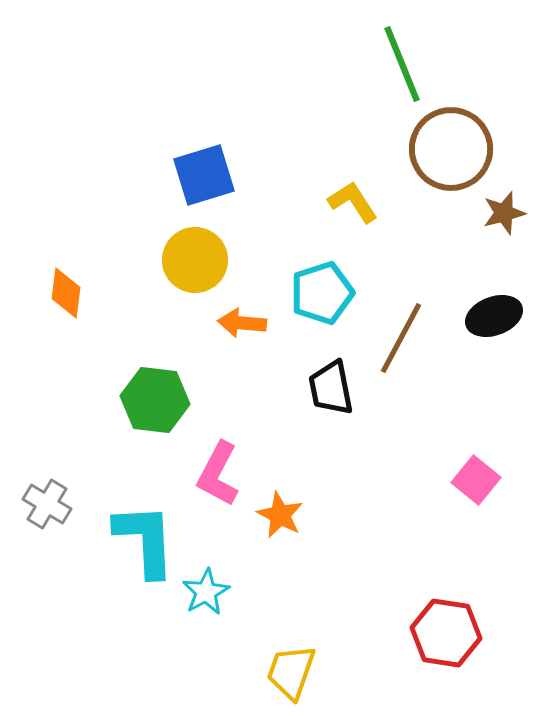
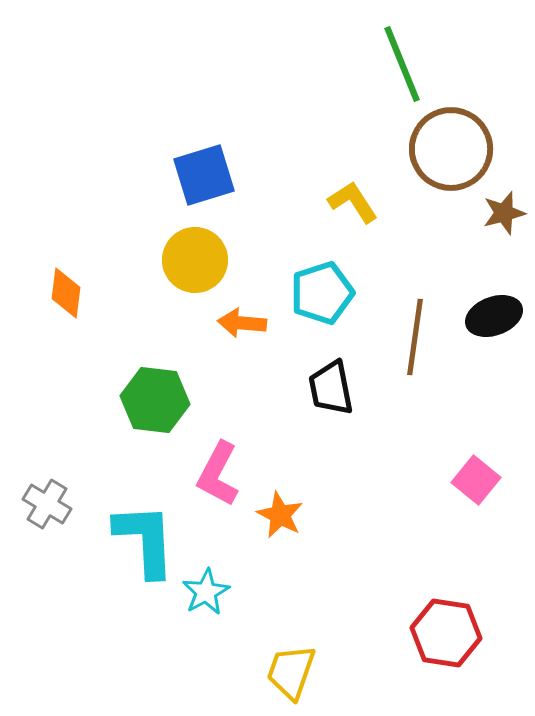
brown line: moved 14 px right, 1 px up; rotated 20 degrees counterclockwise
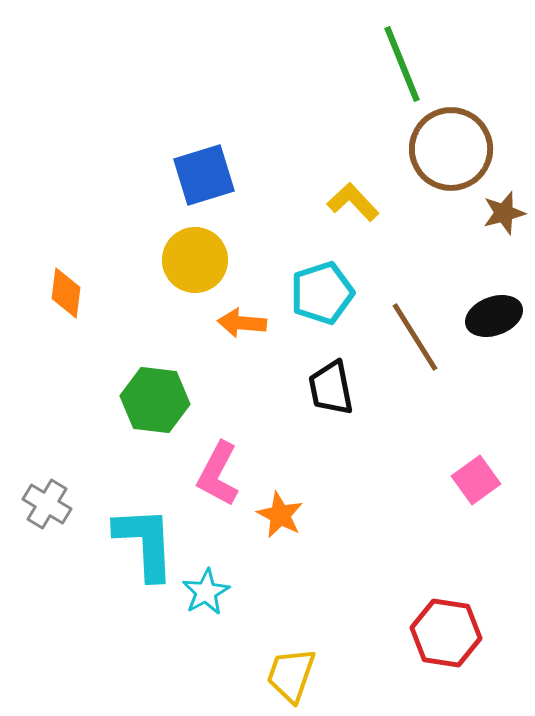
yellow L-shape: rotated 10 degrees counterclockwise
brown line: rotated 40 degrees counterclockwise
pink square: rotated 15 degrees clockwise
cyan L-shape: moved 3 px down
yellow trapezoid: moved 3 px down
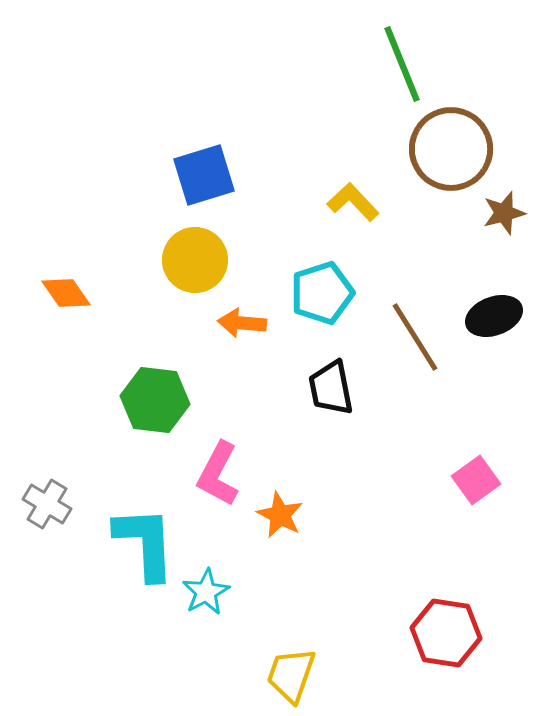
orange diamond: rotated 42 degrees counterclockwise
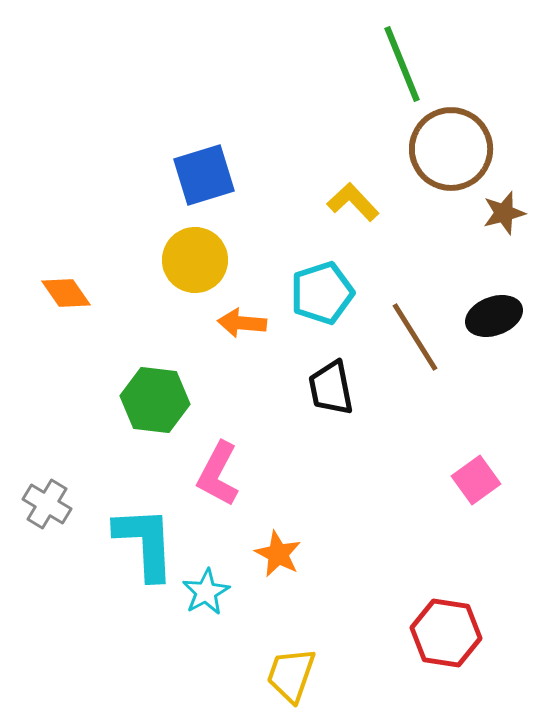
orange star: moved 2 px left, 39 px down
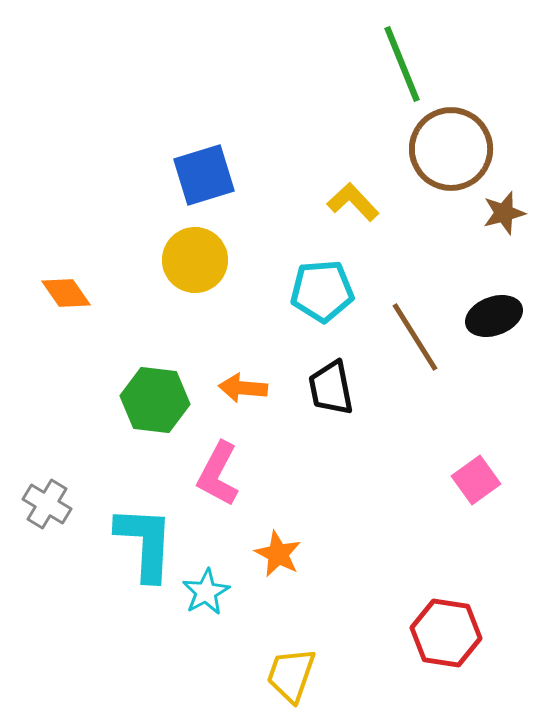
cyan pentagon: moved 2 px up; rotated 14 degrees clockwise
orange arrow: moved 1 px right, 65 px down
cyan L-shape: rotated 6 degrees clockwise
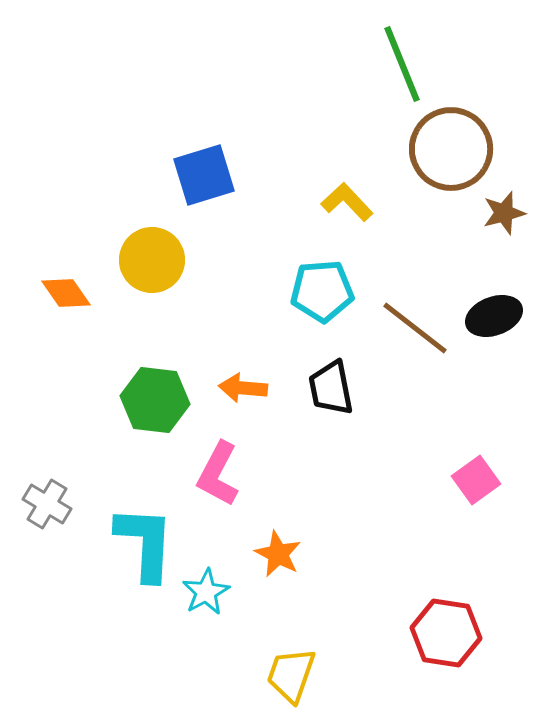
yellow L-shape: moved 6 px left
yellow circle: moved 43 px left
brown line: moved 9 px up; rotated 20 degrees counterclockwise
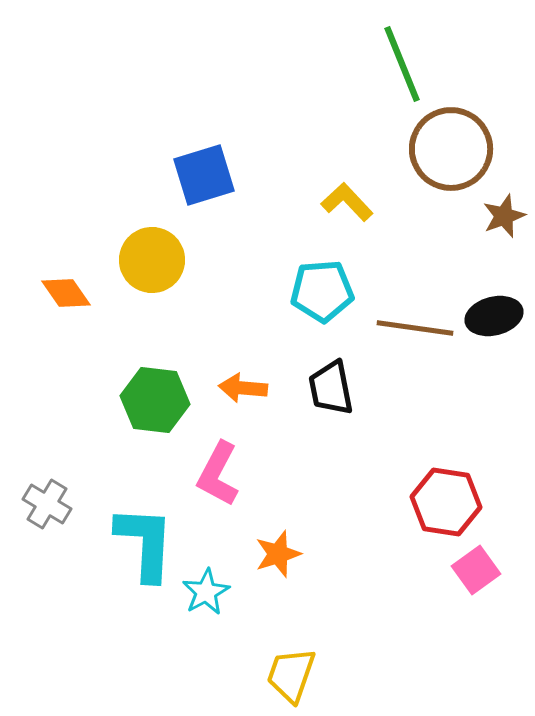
brown star: moved 3 px down; rotated 6 degrees counterclockwise
black ellipse: rotated 6 degrees clockwise
brown line: rotated 30 degrees counterclockwise
pink square: moved 90 px down
orange star: rotated 27 degrees clockwise
red hexagon: moved 131 px up
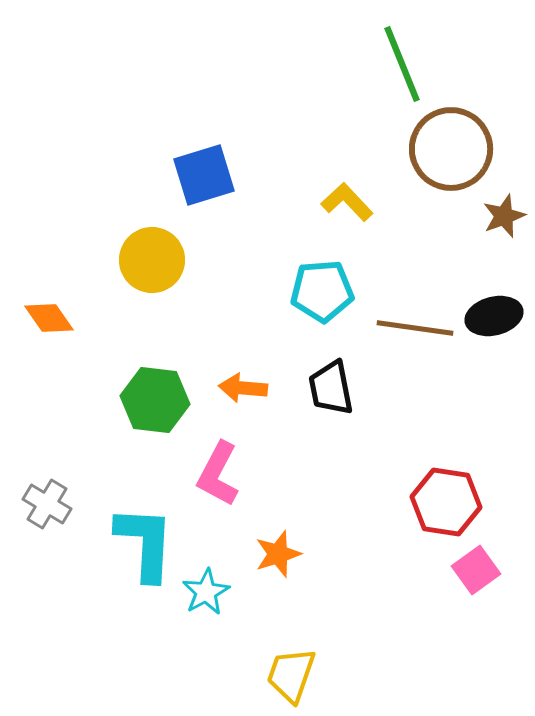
orange diamond: moved 17 px left, 25 px down
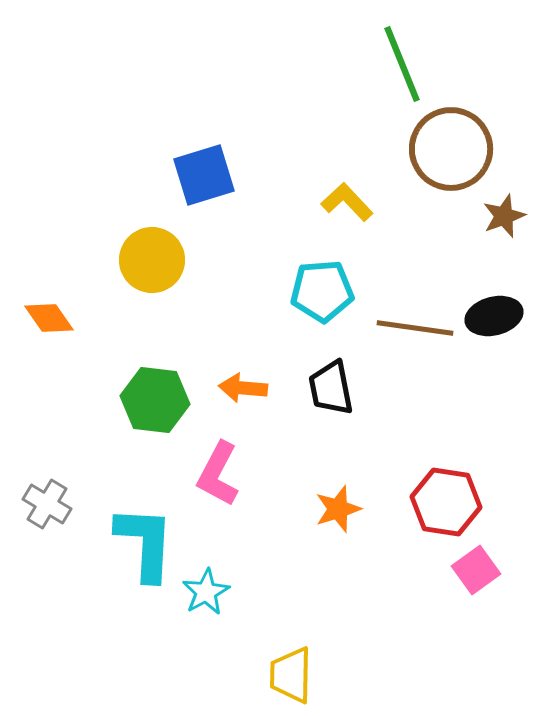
orange star: moved 60 px right, 45 px up
yellow trapezoid: rotated 18 degrees counterclockwise
